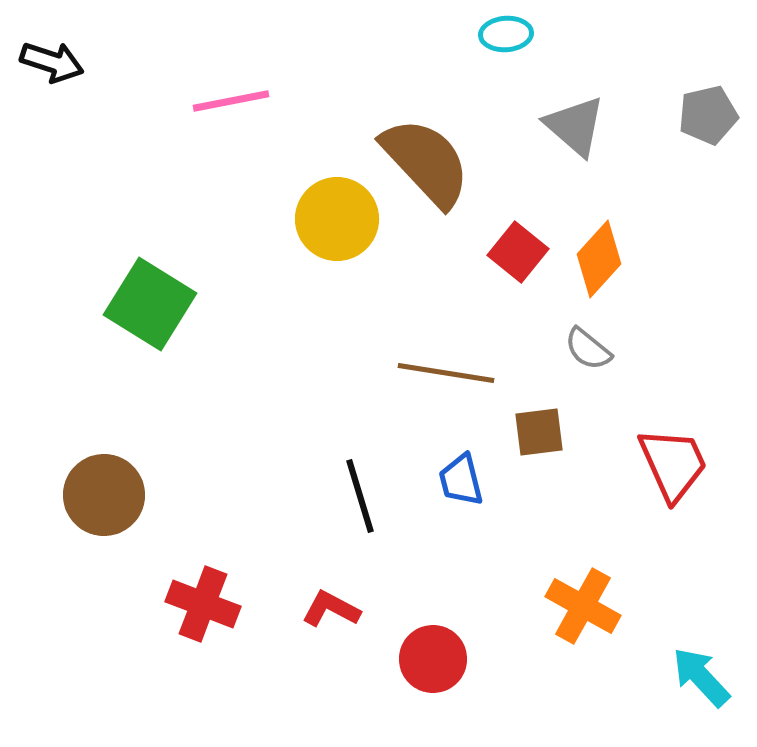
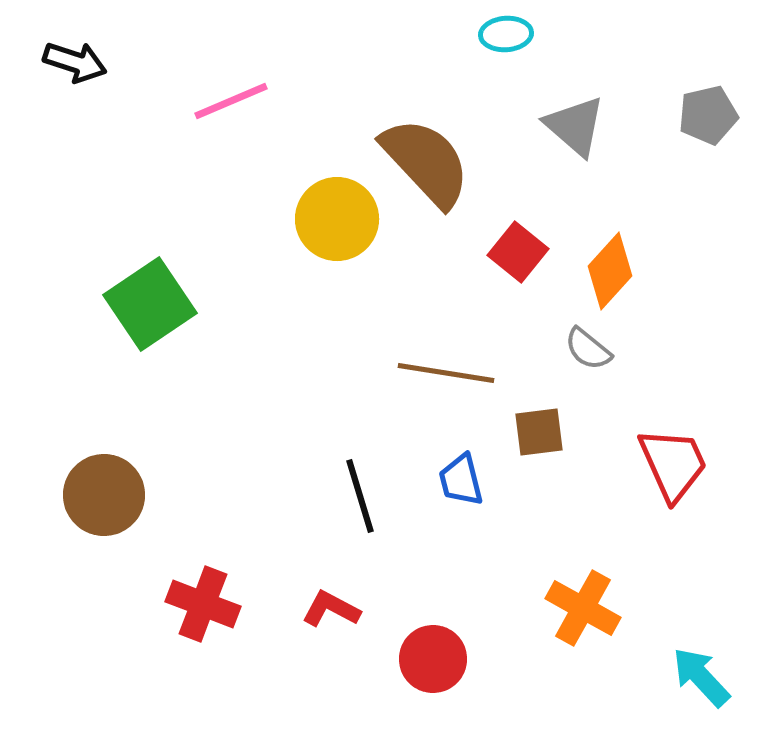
black arrow: moved 23 px right
pink line: rotated 12 degrees counterclockwise
orange diamond: moved 11 px right, 12 px down
green square: rotated 24 degrees clockwise
orange cross: moved 2 px down
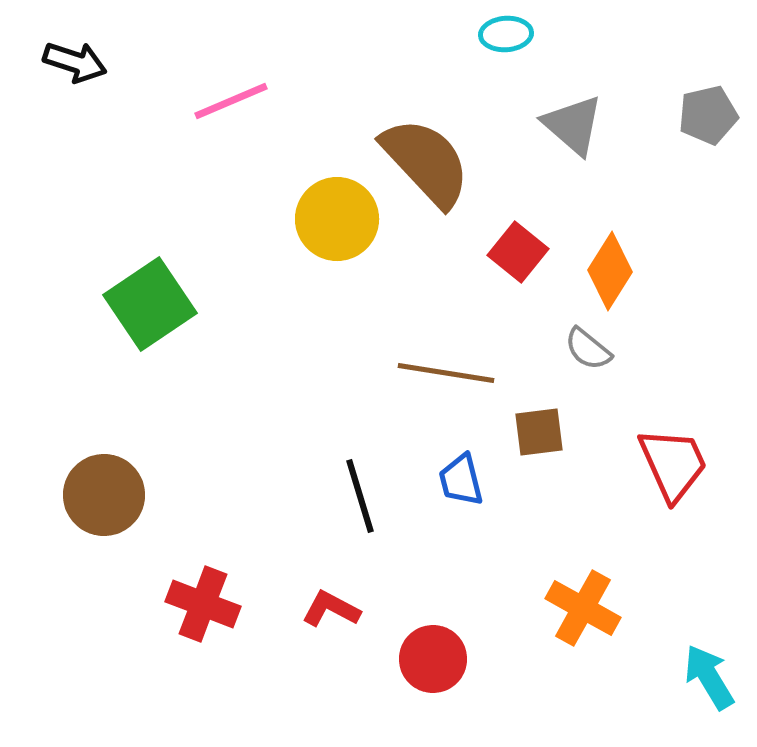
gray triangle: moved 2 px left, 1 px up
orange diamond: rotated 10 degrees counterclockwise
cyan arrow: moved 8 px right; rotated 12 degrees clockwise
